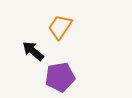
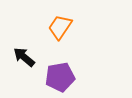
black arrow: moved 9 px left, 6 px down
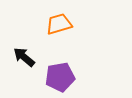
orange trapezoid: moved 1 px left, 3 px up; rotated 40 degrees clockwise
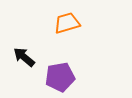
orange trapezoid: moved 8 px right, 1 px up
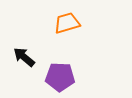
purple pentagon: rotated 12 degrees clockwise
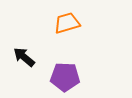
purple pentagon: moved 5 px right
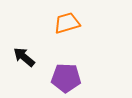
purple pentagon: moved 1 px right, 1 px down
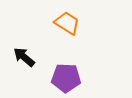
orange trapezoid: rotated 48 degrees clockwise
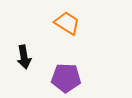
black arrow: rotated 140 degrees counterclockwise
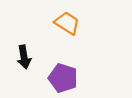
purple pentagon: moved 3 px left; rotated 16 degrees clockwise
